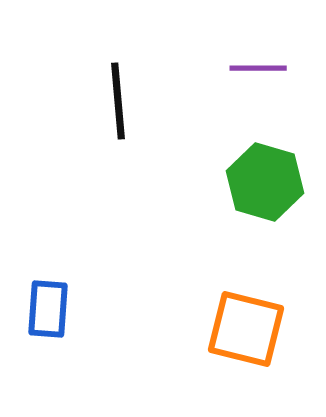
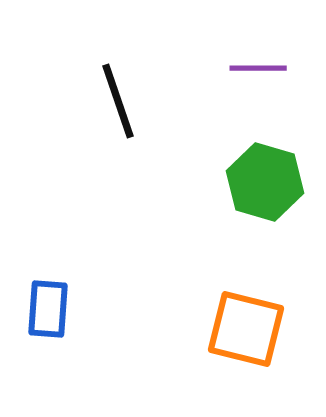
black line: rotated 14 degrees counterclockwise
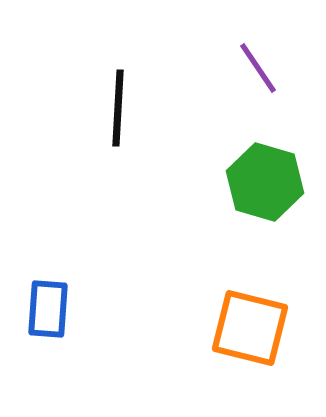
purple line: rotated 56 degrees clockwise
black line: moved 7 px down; rotated 22 degrees clockwise
orange square: moved 4 px right, 1 px up
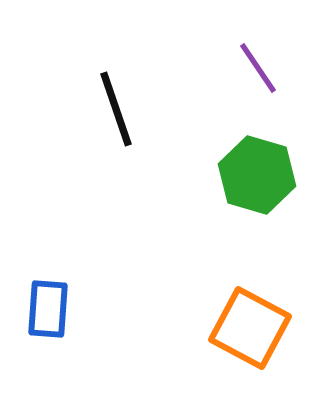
black line: moved 2 px left, 1 px down; rotated 22 degrees counterclockwise
green hexagon: moved 8 px left, 7 px up
orange square: rotated 14 degrees clockwise
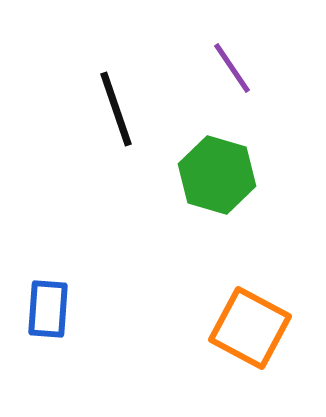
purple line: moved 26 px left
green hexagon: moved 40 px left
